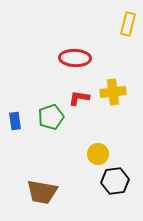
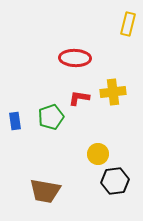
brown trapezoid: moved 3 px right, 1 px up
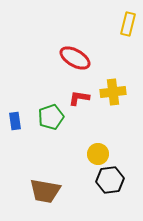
red ellipse: rotated 28 degrees clockwise
black hexagon: moved 5 px left, 1 px up
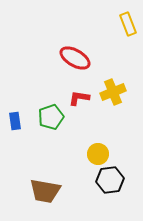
yellow rectangle: rotated 35 degrees counterclockwise
yellow cross: rotated 15 degrees counterclockwise
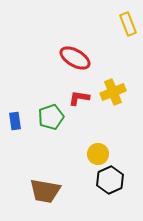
black hexagon: rotated 16 degrees counterclockwise
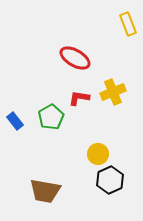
green pentagon: rotated 10 degrees counterclockwise
blue rectangle: rotated 30 degrees counterclockwise
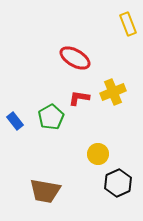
black hexagon: moved 8 px right, 3 px down
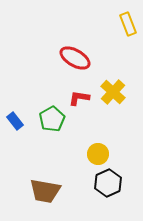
yellow cross: rotated 25 degrees counterclockwise
green pentagon: moved 1 px right, 2 px down
black hexagon: moved 10 px left
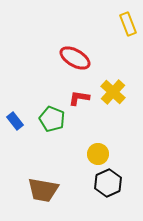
green pentagon: rotated 20 degrees counterclockwise
brown trapezoid: moved 2 px left, 1 px up
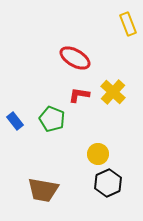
red L-shape: moved 3 px up
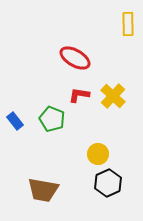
yellow rectangle: rotated 20 degrees clockwise
yellow cross: moved 4 px down
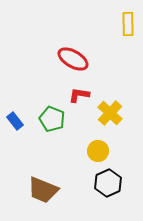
red ellipse: moved 2 px left, 1 px down
yellow cross: moved 3 px left, 17 px down
yellow circle: moved 3 px up
brown trapezoid: rotated 12 degrees clockwise
